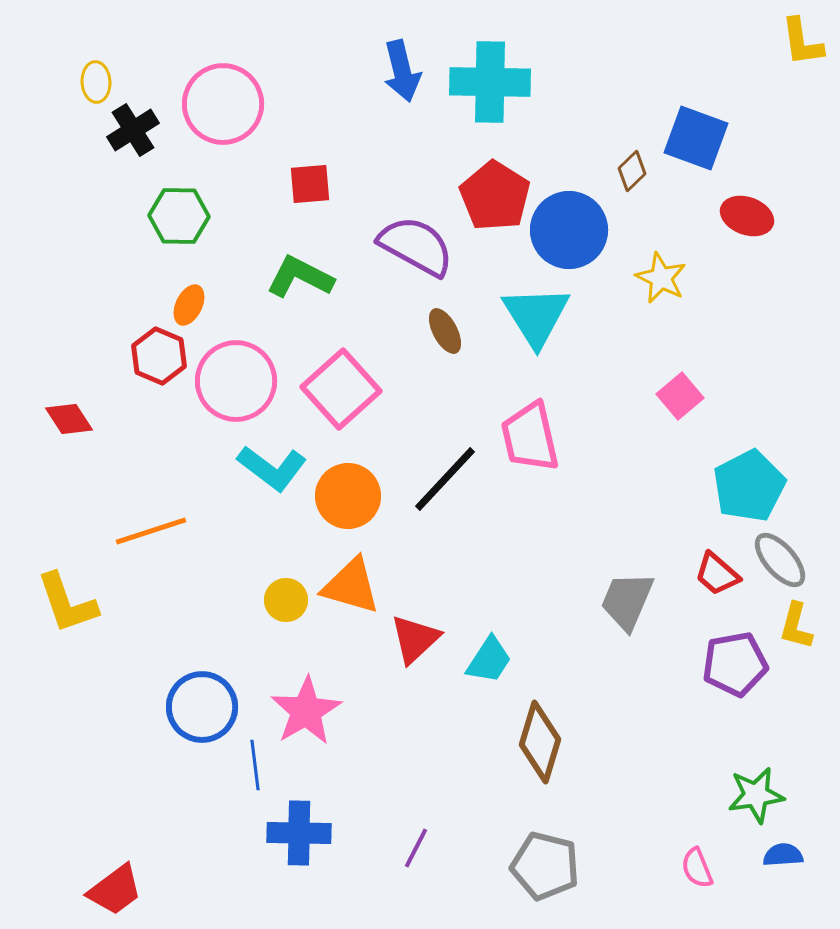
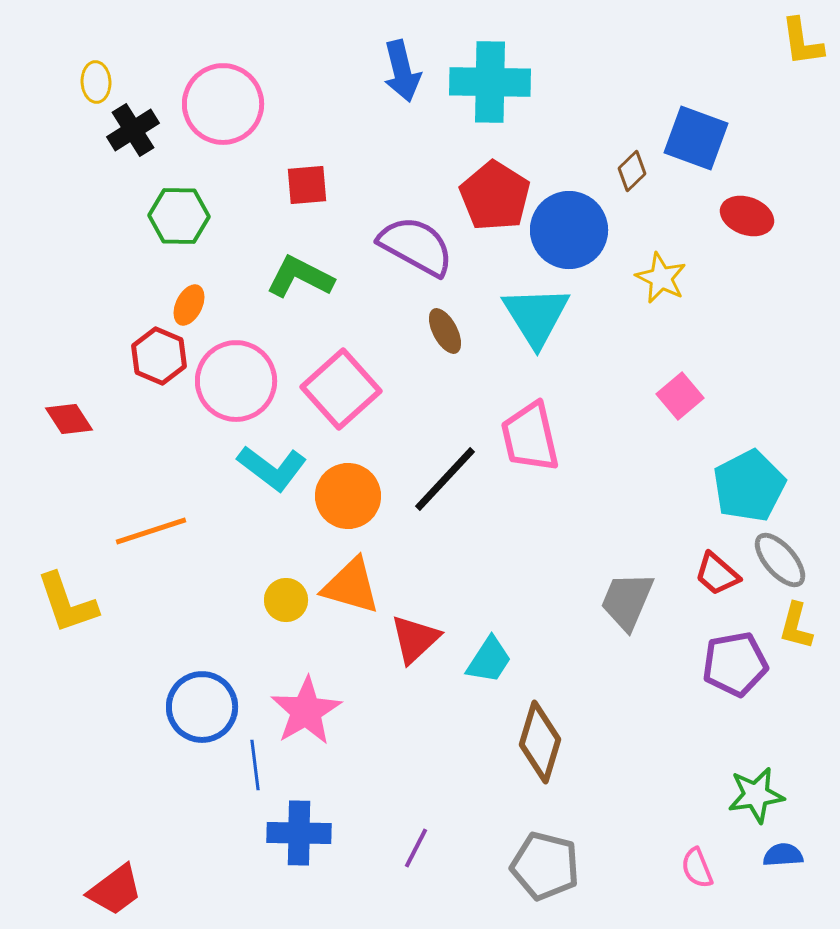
red square at (310, 184): moved 3 px left, 1 px down
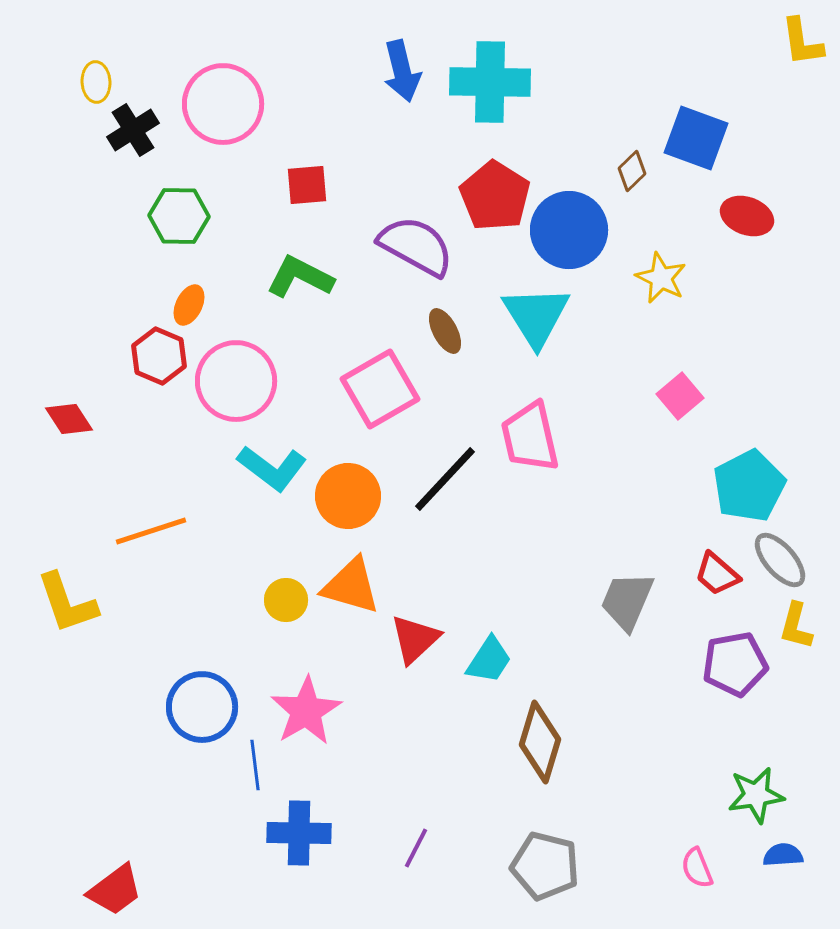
pink square at (341, 389): moved 39 px right; rotated 12 degrees clockwise
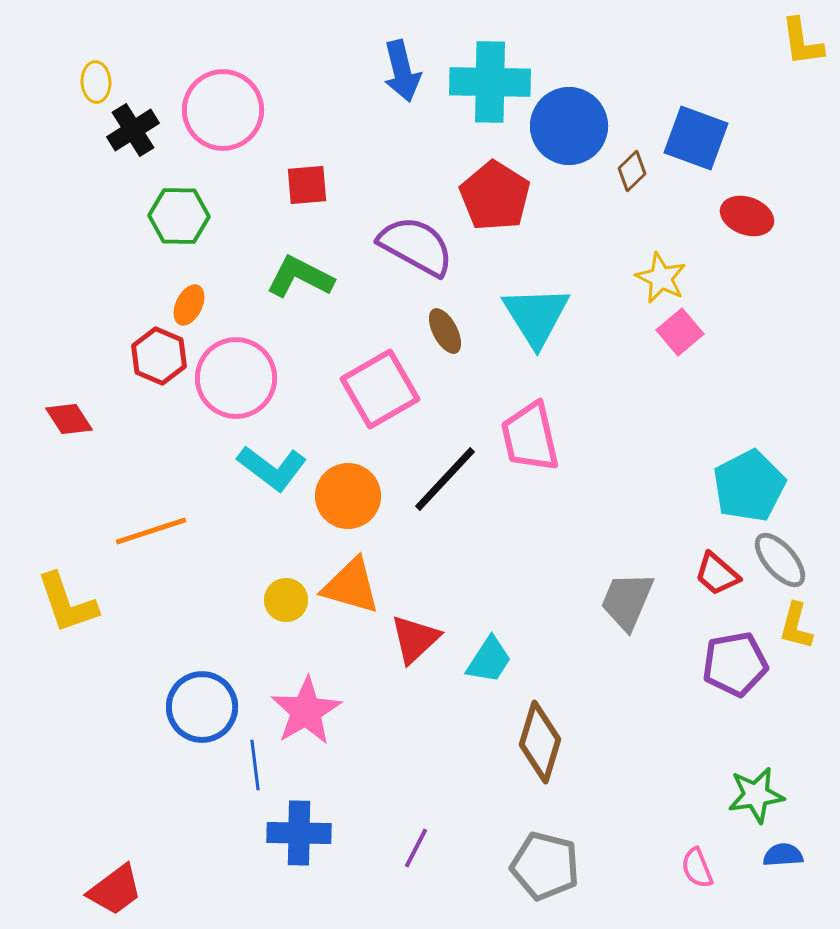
pink circle at (223, 104): moved 6 px down
blue circle at (569, 230): moved 104 px up
pink circle at (236, 381): moved 3 px up
pink square at (680, 396): moved 64 px up
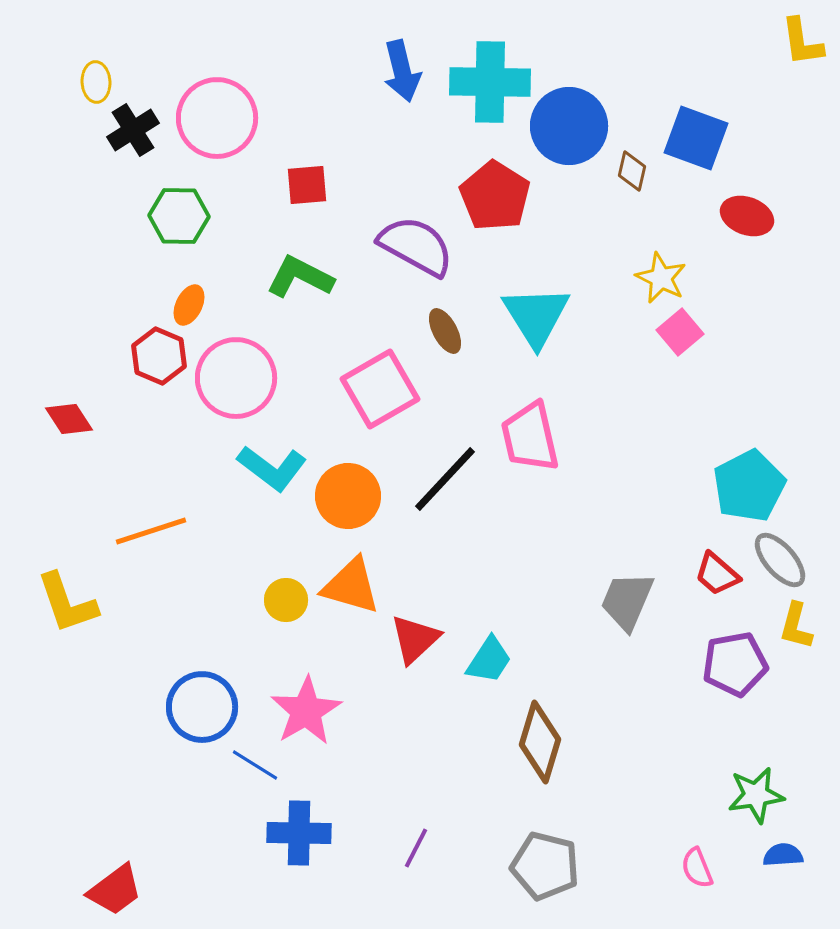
pink circle at (223, 110): moved 6 px left, 8 px down
brown diamond at (632, 171): rotated 33 degrees counterclockwise
blue line at (255, 765): rotated 51 degrees counterclockwise
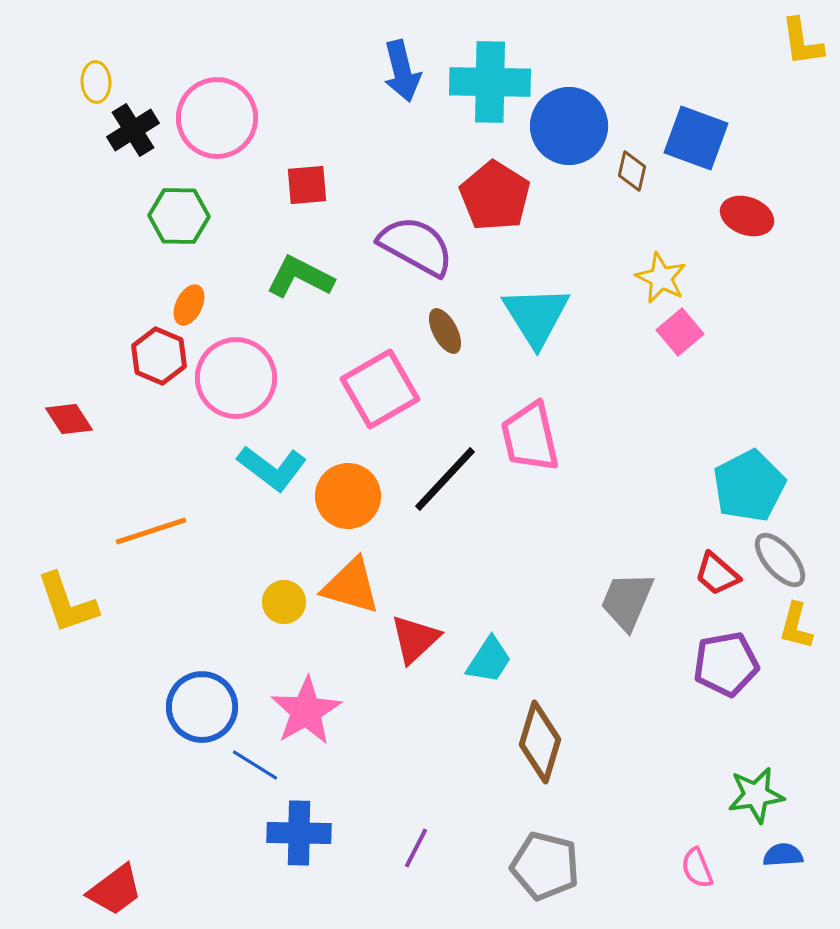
yellow circle at (286, 600): moved 2 px left, 2 px down
purple pentagon at (735, 664): moved 9 px left
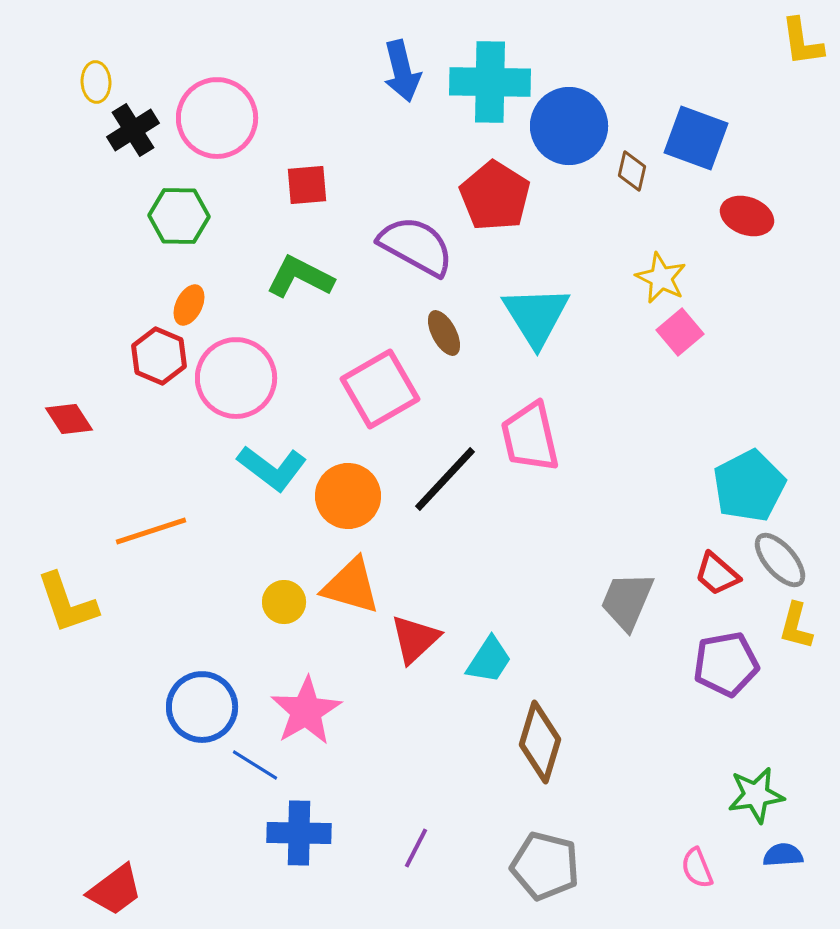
brown ellipse at (445, 331): moved 1 px left, 2 px down
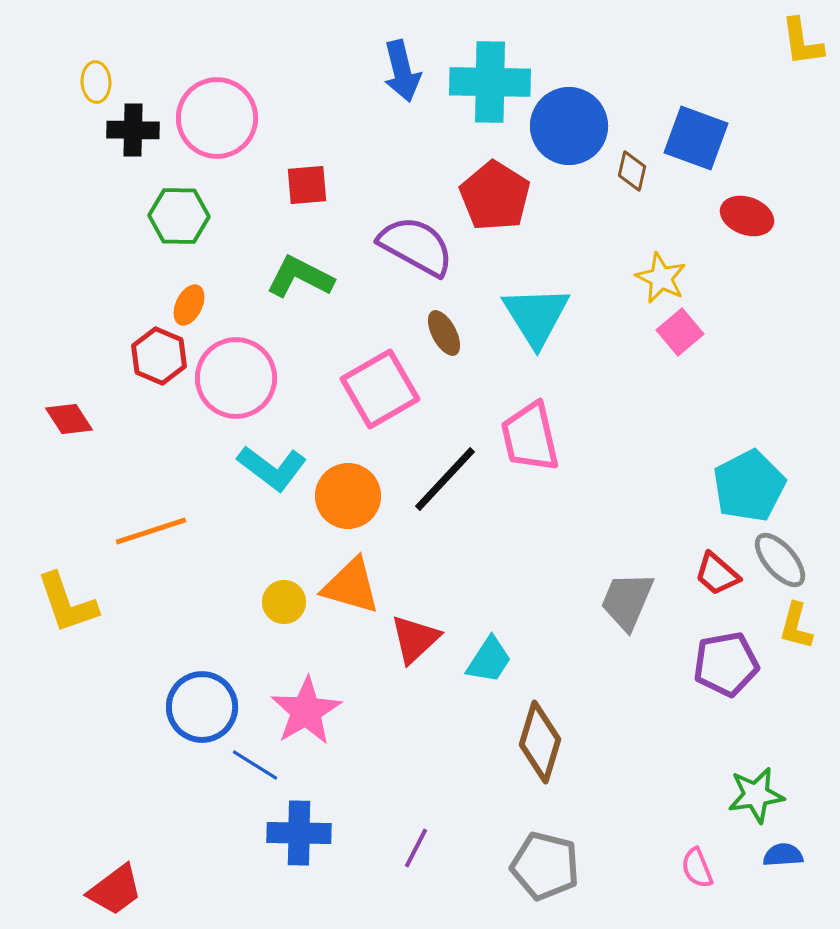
black cross at (133, 130): rotated 33 degrees clockwise
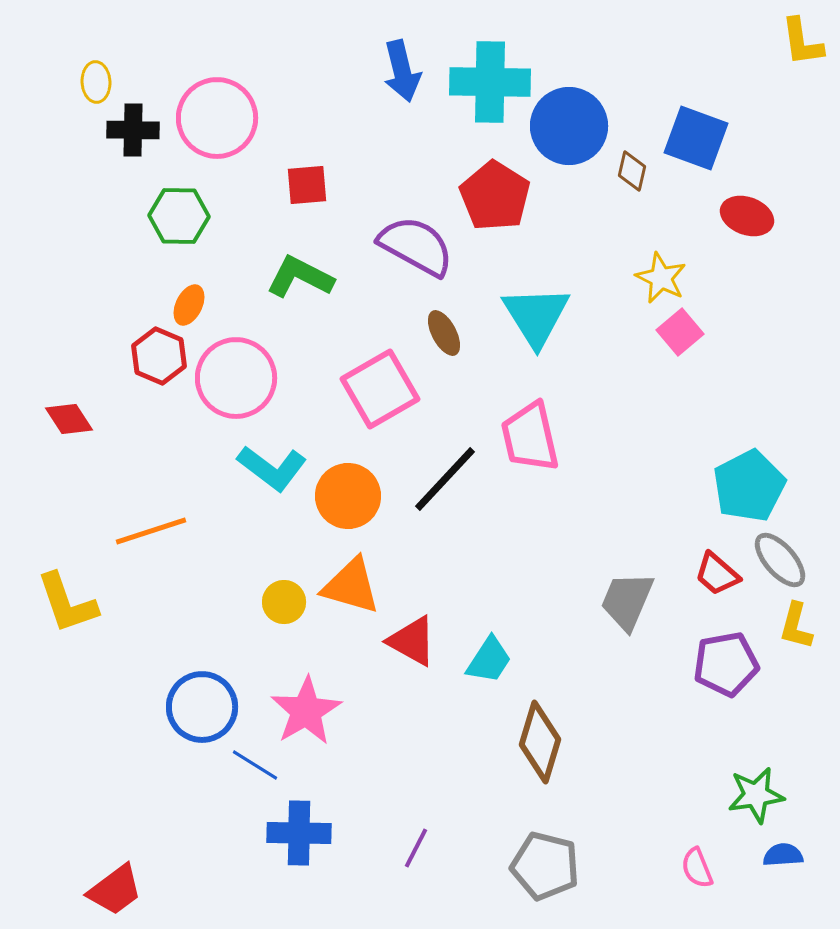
red triangle at (415, 639): moved 3 px left, 2 px down; rotated 48 degrees counterclockwise
